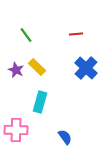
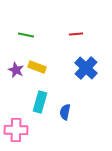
green line: rotated 42 degrees counterclockwise
yellow rectangle: rotated 24 degrees counterclockwise
blue semicircle: moved 25 px up; rotated 133 degrees counterclockwise
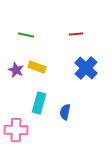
cyan rectangle: moved 1 px left, 1 px down
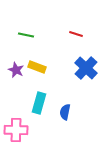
red line: rotated 24 degrees clockwise
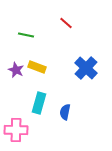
red line: moved 10 px left, 11 px up; rotated 24 degrees clockwise
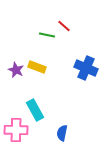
red line: moved 2 px left, 3 px down
green line: moved 21 px right
blue cross: rotated 20 degrees counterclockwise
cyan rectangle: moved 4 px left, 7 px down; rotated 45 degrees counterclockwise
blue semicircle: moved 3 px left, 21 px down
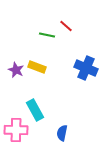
red line: moved 2 px right
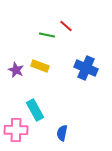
yellow rectangle: moved 3 px right, 1 px up
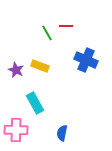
red line: rotated 40 degrees counterclockwise
green line: moved 2 px up; rotated 49 degrees clockwise
blue cross: moved 8 px up
cyan rectangle: moved 7 px up
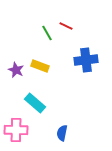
red line: rotated 24 degrees clockwise
blue cross: rotated 30 degrees counterclockwise
cyan rectangle: rotated 20 degrees counterclockwise
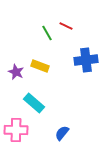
purple star: moved 2 px down
cyan rectangle: moved 1 px left
blue semicircle: rotated 28 degrees clockwise
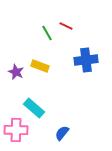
cyan rectangle: moved 5 px down
